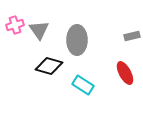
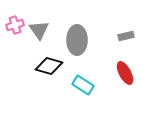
gray rectangle: moved 6 px left
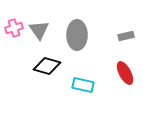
pink cross: moved 1 px left, 3 px down
gray ellipse: moved 5 px up
black diamond: moved 2 px left
cyan rectangle: rotated 20 degrees counterclockwise
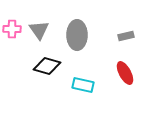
pink cross: moved 2 px left, 1 px down; rotated 18 degrees clockwise
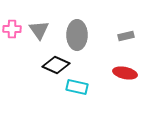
black diamond: moved 9 px right, 1 px up; rotated 8 degrees clockwise
red ellipse: rotated 50 degrees counterclockwise
cyan rectangle: moved 6 px left, 2 px down
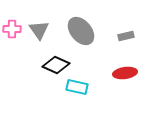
gray ellipse: moved 4 px right, 4 px up; rotated 40 degrees counterclockwise
red ellipse: rotated 20 degrees counterclockwise
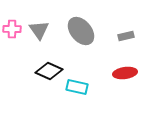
black diamond: moved 7 px left, 6 px down
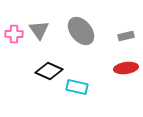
pink cross: moved 2 px right, 5 px down
red ellipse: moved 1 px right, 5 px up
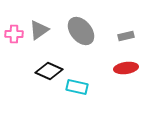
gray triangle: rotated 30 degrees clockwise
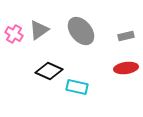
pink cross: rotated 30 degrees clockwise
